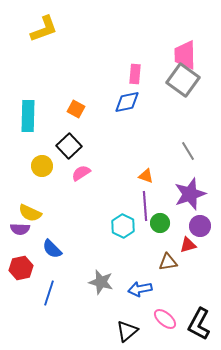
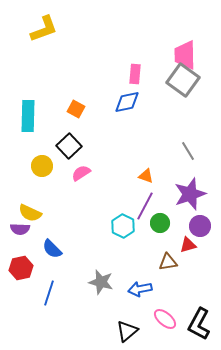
purple line: rotated 32 degrees clockwise
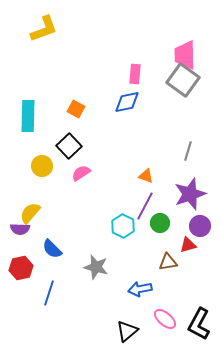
gray line: rotated 48 degrees clockwise
yellow semicircle: rotated 105 degrees clockwise
gray star: moved 5 px left, 15 px up
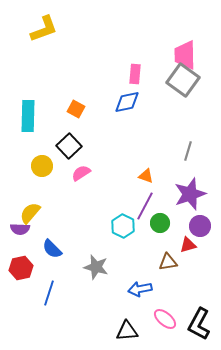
black triangle: rotated 35 degrees clockwise
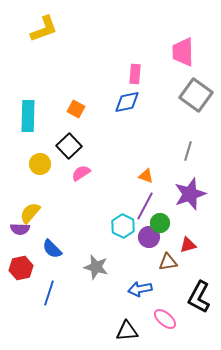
pink trapezoid: moved 2 px left, 3 px up
gray square: moved 13 px right, 15 px down
yellow circle: moved 2 px left, 2 px up
purple circle: moved 51 px left, 11 px down
black L-shape: moved 27 px up
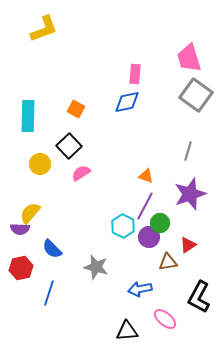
pink trapezoid: moved 6 px right, 6 px down; rotated 16 degrees counterclockwise
red triangle: rotated 18 degrees counterclockwise
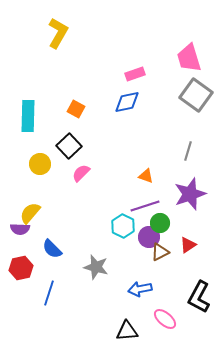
yellow L-shape: moved 14 px right, 4 px down; rotated 40 degrees counterclockwise
pink rectangle: rotated 66 degrees clockwise
pink semicircle: rotated 12 degrees counterclockwise
purple line: rotated 44 degrees clockwise
brown triangle: moved 8 px left, 10 px up; rotated 18 degrees counterclockwise
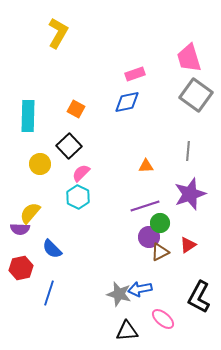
gray line: rotated 12 degrees counterclockwise
orange triangle: moved 10 px up; rotated 21 degrees counterclockwise
cyan hexagon: moved 45 px left, 29 px up
gray star: moved 23 px right, 27 px down
pink ellipse: moved 2 px left
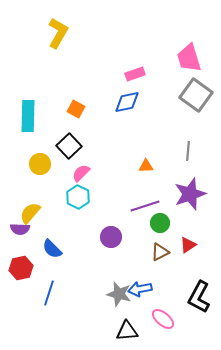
purple circle: moved 38 px left
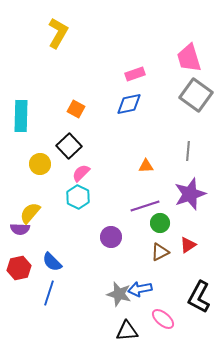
blue diamond: moved 2 px right, 2 px down
cyan rectangle: moved 7 px left
blue semicircle: moved 13 px down
red hexagon: moved 2 px left
